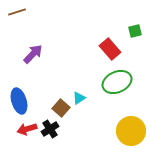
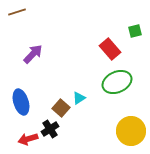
blue ellipse: moved 2 px right, 1 px down
red arrow: moved 1 px right, 10 px down
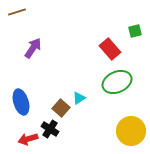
purple arrow: moved 6 px up; rotated 10 degrees counterclockwise
black cross: rotated 24 degrees counterclockwise
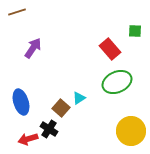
green square: rotated 16 degrees clockwise
black cross: moved 1 px left
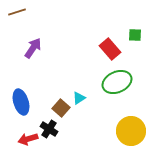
green square: moved 4 px down
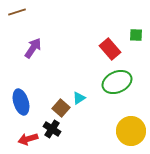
green square: moved 1 px right
black cross: moved 3 px right
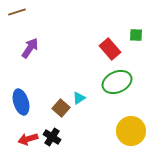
purple arrow: moved 3 px left
black cross: moved 8 px down
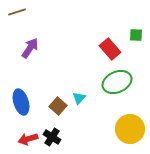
cyan triangle: rotated 16 degrees counterclockwise
brown square: moved 3 px left, 2 px up
yellow circle: moved 1 px left, 2 px up
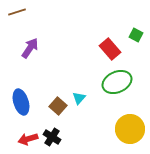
green square: rotated 24 degrees clockwise
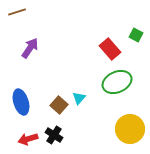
brown square: moved 1 px right, 1 px up
black cross: moved 2 px right, 2 px up
